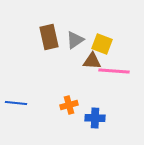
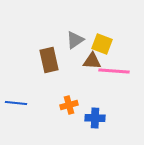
brown rectangle: moved 23 px down
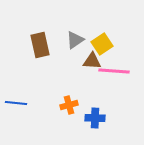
yellow square: rotated 35 degrees clockwise
brown rectangle: moved 9 px left, 15 px up
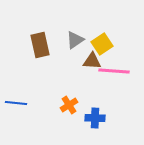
orange cross: rotated 18 degrees counterclockwise
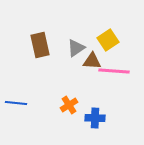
gray triangle: moved 1 px right, 8 px down
yellow square: moved 6 px right, 4 px up
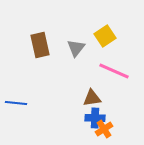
yellow square: moved 3 px left, 4 px up
gray triangle: rotated 18 degrees counterclockwise
brown triangle: moved 37 px down; rotated 12 degrees counterclockwise
pink line: rotated 20 degrees clockwise
orange cross: moved 35 px right, 24 px down
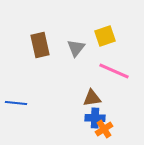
yellow square: rotated 15 degrees clockwise
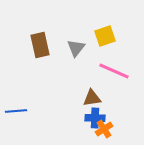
blue line: moved 8 px down; rotated 10 degrees counterclockwise
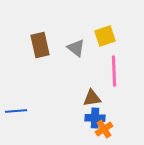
gray triangle: rotated 30 degrees counterclockwise
pink line: rotated 64 degrees clockwise
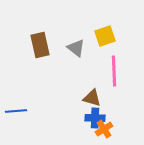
brown triangle: rotated 24 degrees clockwise
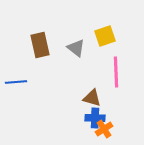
pink line: moved 2 px right, 1 px down
blue line: moved 29 px up
